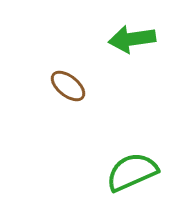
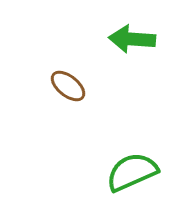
green arrow: rotated 12 degrees clockwise
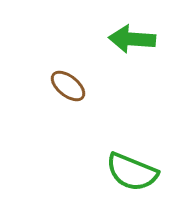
green semicircle: rotated 134 degrees counterclockwise
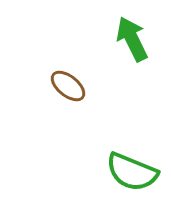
green arrow: rotated 60 degrees clockwise
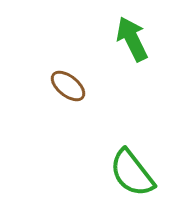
green semicircle: moved 1 px down; rotated 30 degrees clockwise
